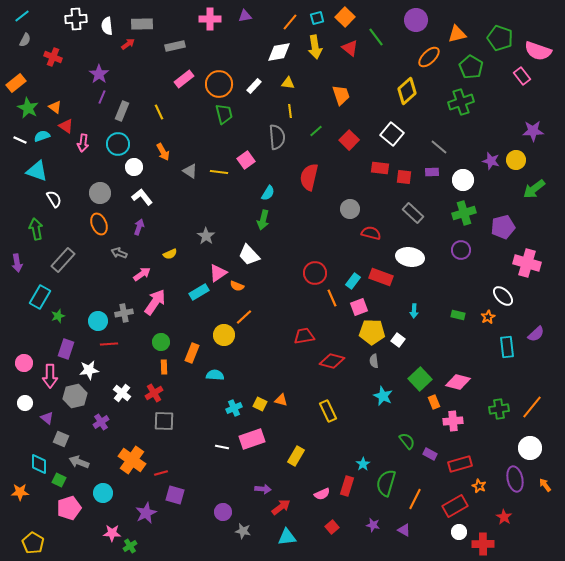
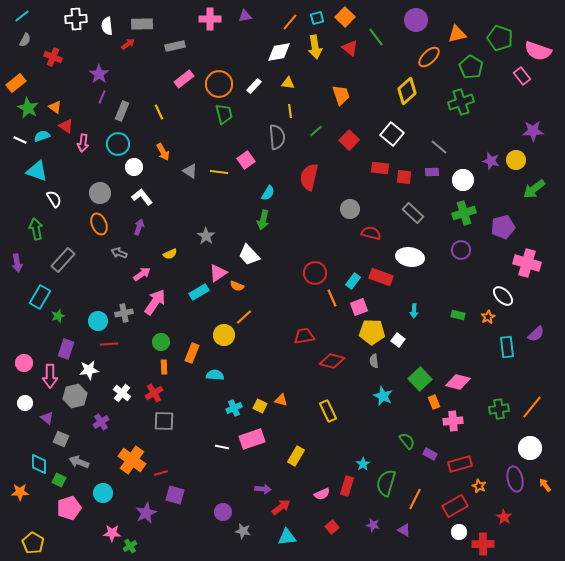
yellow square at (260, 404): moved 2 px down
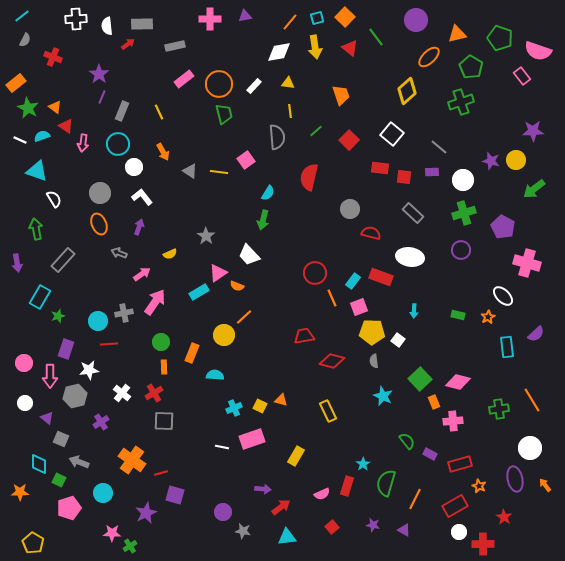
purple pentagon at (503, 227): rotated 30 degrees counterclockwise
orange line at (532, 407): moved 7 px up; rotated 70 degrees counterclockwise
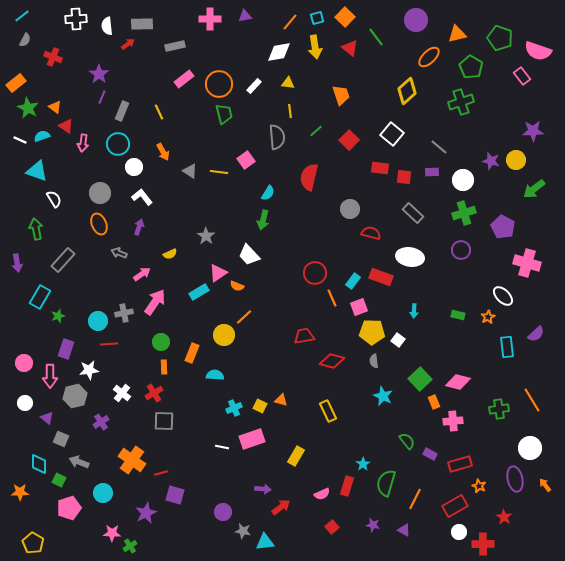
cyan triangle at (287, 537): moved 22 px left, 5 px down
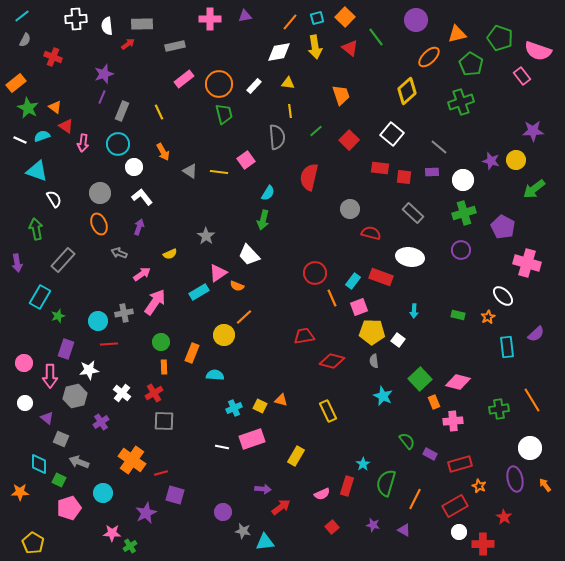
green pentagon at (471, 67): moved 3 px up
purple star at (99, 74): moved 5 px right; rotated 18 degrees clockwise
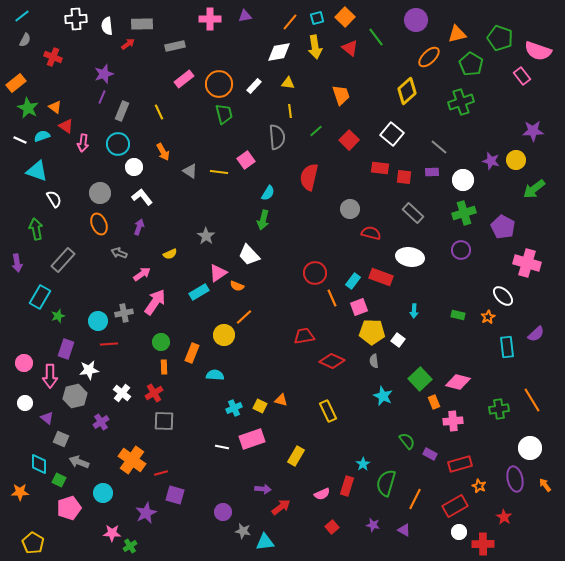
red diamond at (332, 361): rotated 10 degrees clockwise
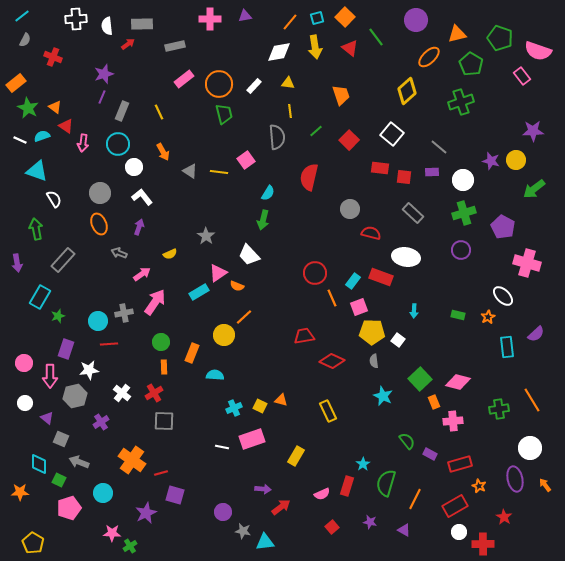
white ellipse at (410, 257): moved 4 px left
purple star at (373, 525): moved 3 px left, 3 px up
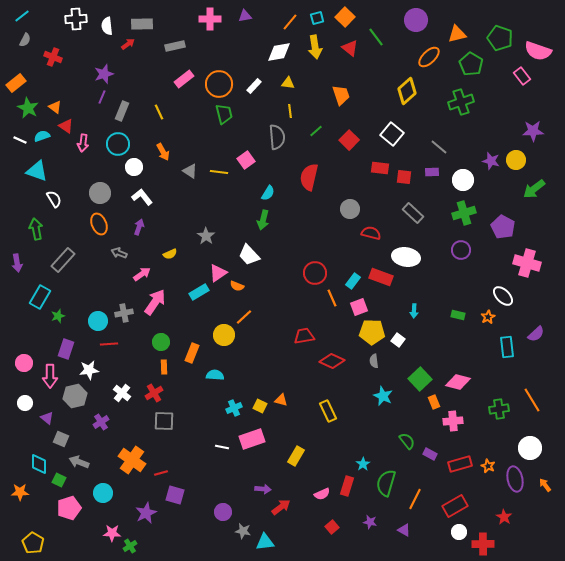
orange star at (479, 486): moved 9 px right, 20 px up
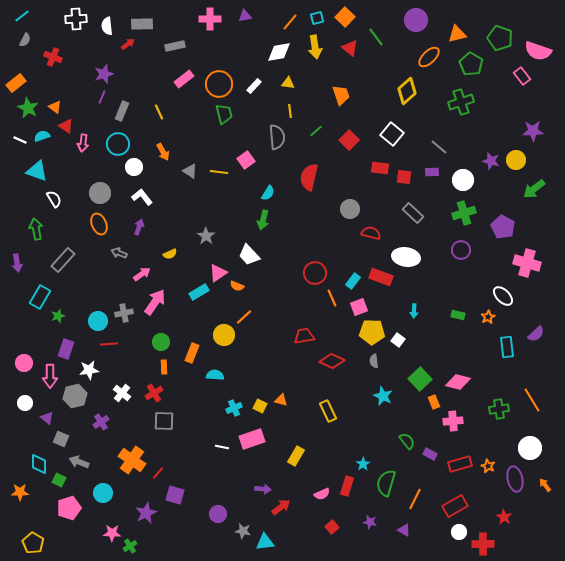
red line at (161, 473): moved 3 px left; rotated 32 degrees counterclockwise
purple circle at (223, 512): moved 5 px left, 2 px down
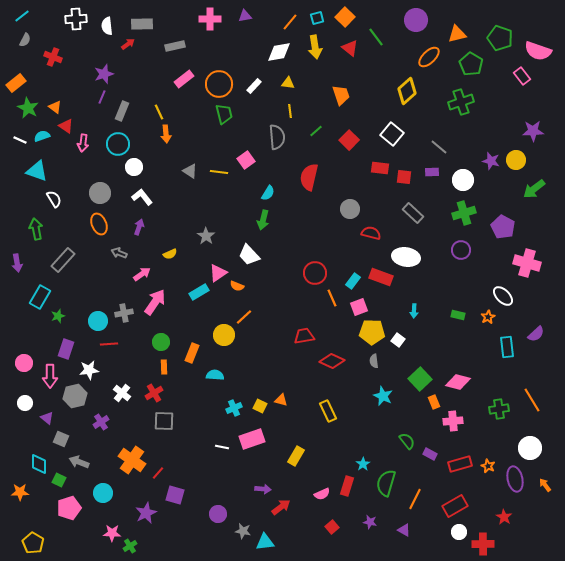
orange arrow at (163, 152): moved 3 px right, 18 px up; rotated 24 degrees clockwise
